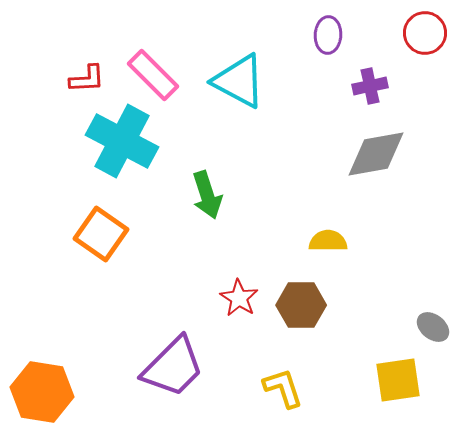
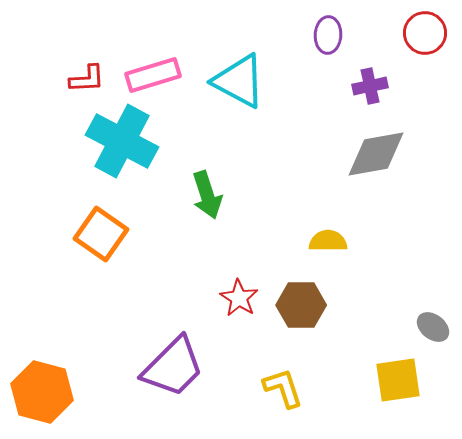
pink rectangle: rotated 62 degrees counterclockwise
orange hexagon: rotated 6 degrees clockwise
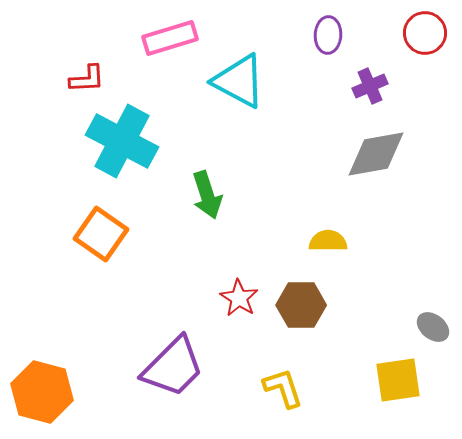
pink rectangle: moved 17 px right, 37 px up
purple cross: rotated 12 degrees counterclockwise
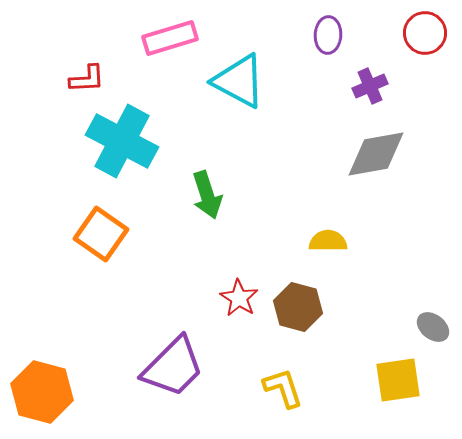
brown hexagon: moved 3 px left, 2 px down; rotated 15 degrees clockwise
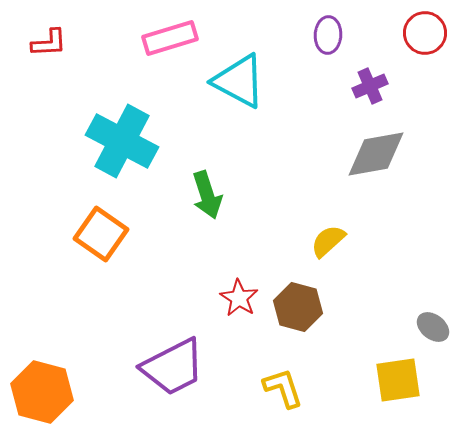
red L-shape: moved 38 px left, 36 px up
yellow semicircle: rotated 42 degrees counterclockwise
purple trapezoid: rotated 18 degrees clockwise
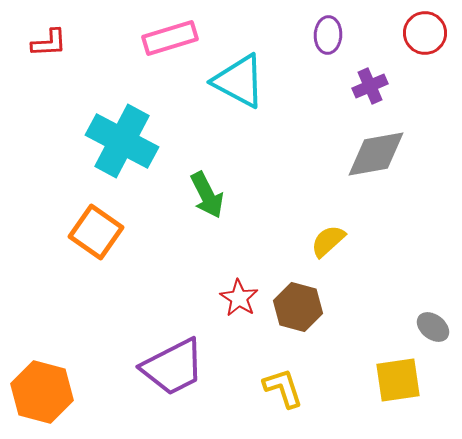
green arrow: rotated 9 degrees counterclockwise
orange square: moved 5 px left, 2 px up
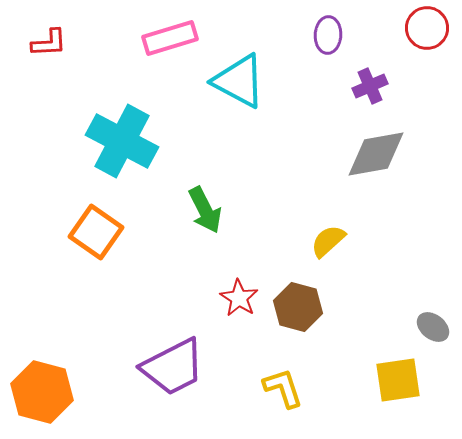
red circle: moved 2 px right, 5 px up
green arrow: moved 2 px left, 15 px down
